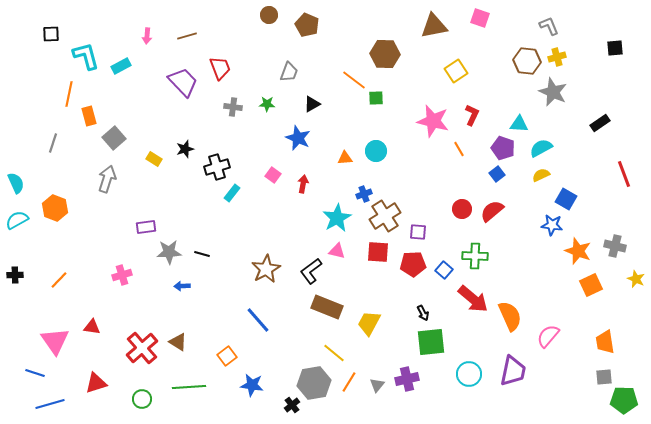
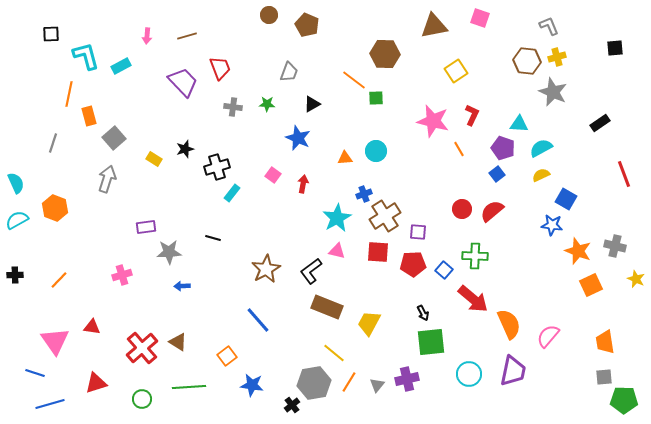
black line at (202, 254): moved 11 px right, 16 px up
orange semicircle at (510, 316): moved 1 px left, 8 px down
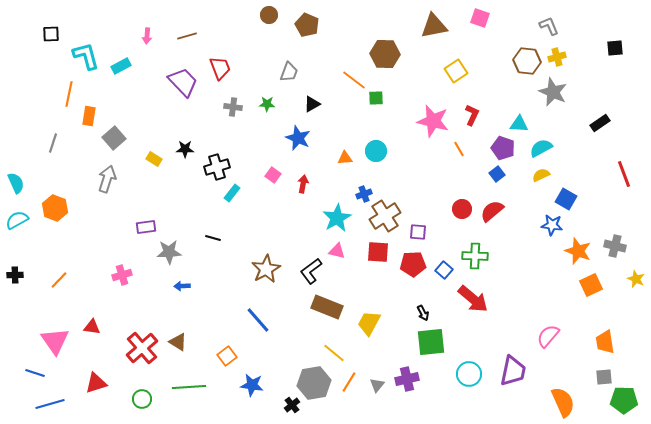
orange rectangle at (89, 116): rotated 24 degrees clockwise
black star at (185, 149): rotated 18 degrees clockwise
orange semicircle at (509, 324): moved 54 px right, 78 px down
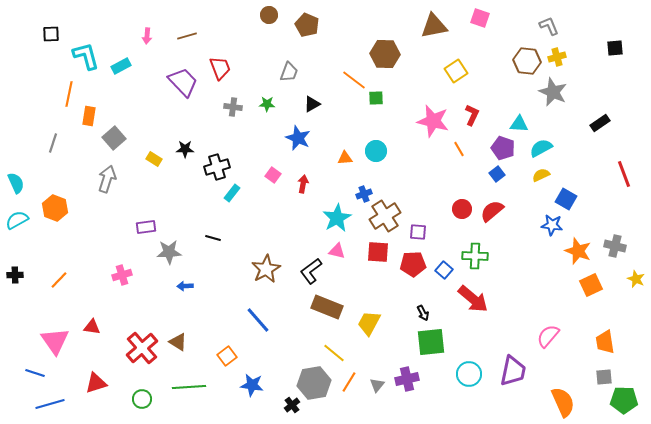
blue arrow at (182, 286): moved 3 px right
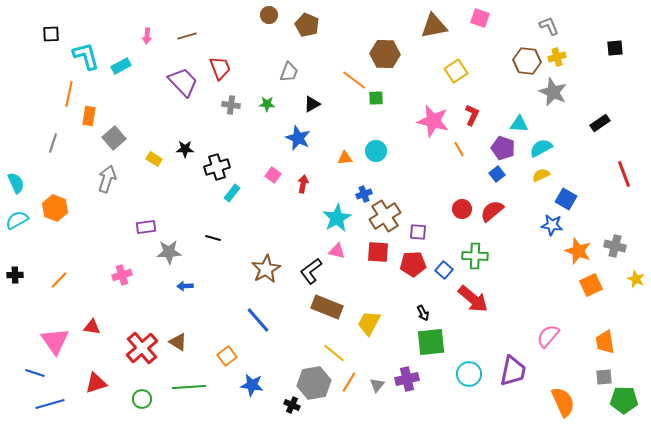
gray cross at (233, 107): moved 2 px left, 2 px up
black cross at (292, 405): rotated 28 degrees counterclockwise
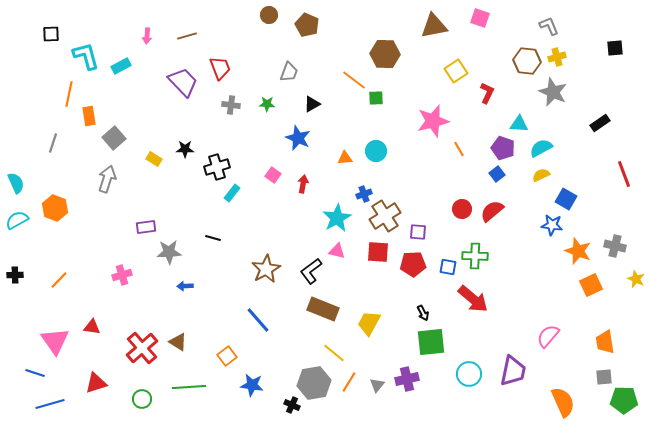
red L-shape at (472, 115): moved 15 px right, 22 px up
orange rectangle at (89, 116): rotated 18 degrees counterclockwise
pink star at (433, 121): rotated 28 degrees counterclockwise
blue square at (444, 270): moved 4 px right, 3 px up; rotated 30 degrees counterclockwise
brown rectangle at (327, 307): moved 4 px left, 2 px down
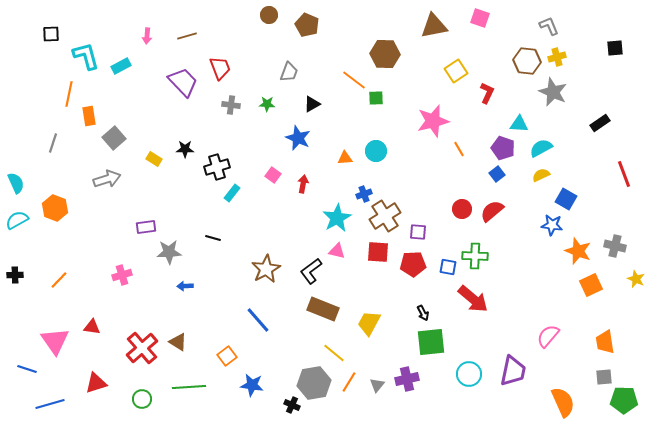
gray arrow at (107, 179): rotated 56 degrees clockwise
blue line at (35, 373): moved 8 px left, 4 px up
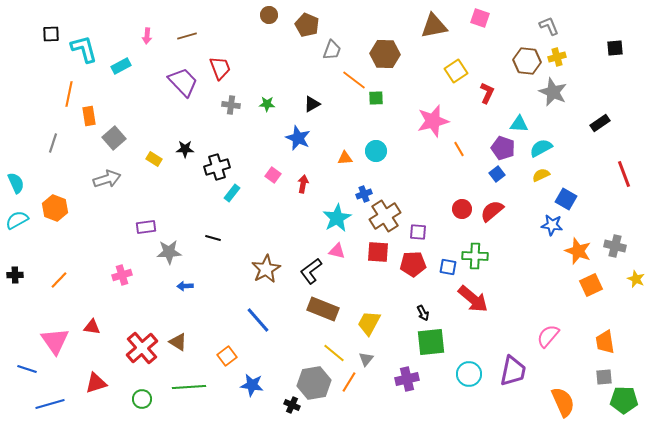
cyan L-shape at (86, 56): moved 2 px left, 7 px up
gray trapezoid at (289, 72): moved 43 px right, 22 px up
gray triangle at (377, 385): moved 11 px left, 26 px up
